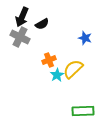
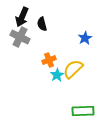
black semicircle: rotated 104 degrees clockwise
blue star: rotated 24 degrees clockwise
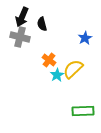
gray cross: rotated 12 degrees counterclockwise
orange cross: rotated 32 degrees counterclockwise
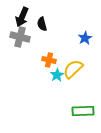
orange cross: rotated 24 degrees counterclockwise
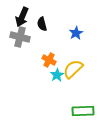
blue star: moved 9 px left, 5 px up
orange cross: rotated 16 degrees clockwise
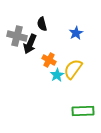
black arrow: moved 8 px right, 27 px down
gray cross: moved 3 px left, 1 px up
yellow semicircle: rotated 10 degrees counterclockwise
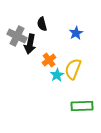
gray cross: rotated 12 degrees clockwise
black arrow: rotated 12 degrees counterclockwise
orange cross: rotated 24 degrees clockwise
yellow semicircle: rotated 15 degrees counterclockwise
green rectangle: moved 1 px left, 5 px up
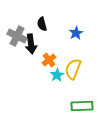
black arrow: moved 1 px right; rotated 18 degrees counterclockwise
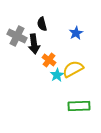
black arrow: moved 3 px right
orange cross: rotated 16 degrees counterclockwise
yellow semicircle: rotated 40 degrees clockwise
green rectangle: moved 3 px left
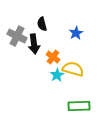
orange cross: moved 4 px right, 3 px up
yellow semicircle: rotated 45 degrees clockwise
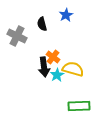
blue star: moved 10 px left, 18 px up
black arrow: moved 10 px right, 23 px down
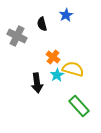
black arrow: moved 7 px left, 16 px down
green rectangle: rotated 50 degrees clockwise
